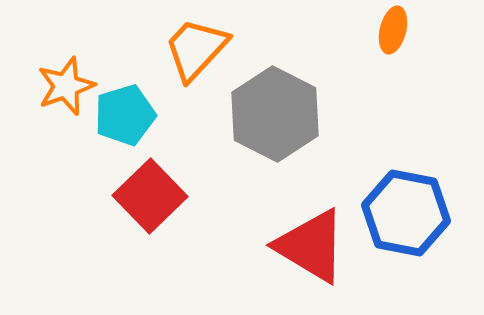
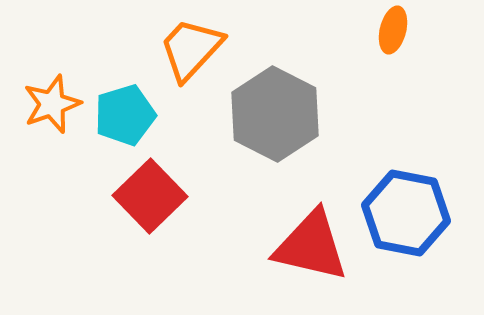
orange trapezoid: moved 5 px left
orange star: moved 14 px left, 18 px down
red triangle: rotated 18 degrees counterclockwise
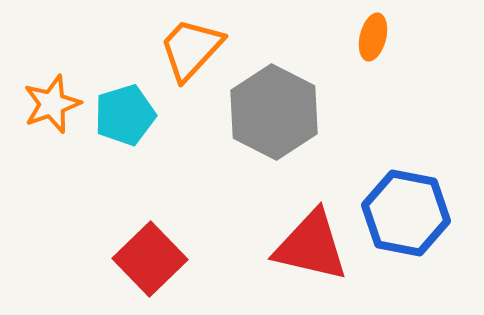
orange ellipse: moved 20 px left, 7 px down
gray hexagon: moved 1 px left, 2 px up
red square: moved 63 px down
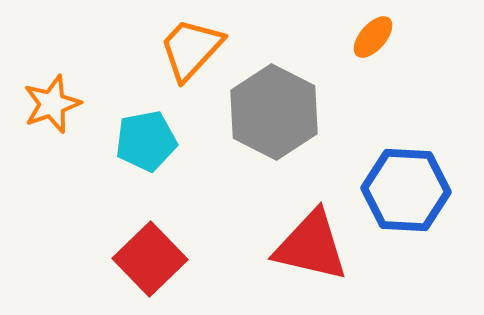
orange ellipse: rotated 27 degrees clockwise
cyan pentagon: moved 21 px right, 26 px down; rotated 6 degrees clockwise
blue hexagon: moved 23 px up; rotated 8 degrees counterclockwise
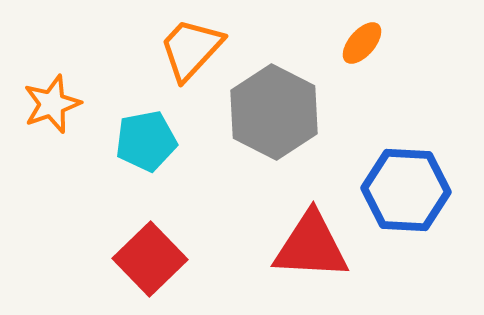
orange ellipse: moved 11 px left, 6 px down
red triangle: rotated 10 degrees counterclockwise
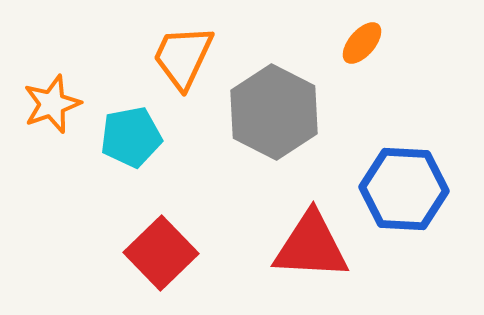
orange trapezoid: moved 8 px left, 8 px down; rotated 18 degrees counterclockwise
cyan pentagon: moved 15 px left, 4 px up
blue hexagon: moved 2 px left, 1 px up
red square: moved 11 px right, 6 px up
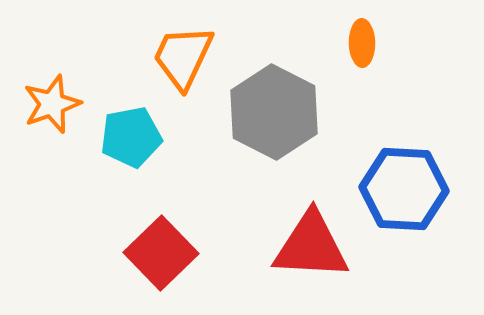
orange ellipse: rotated 42 degrees counterclockwise
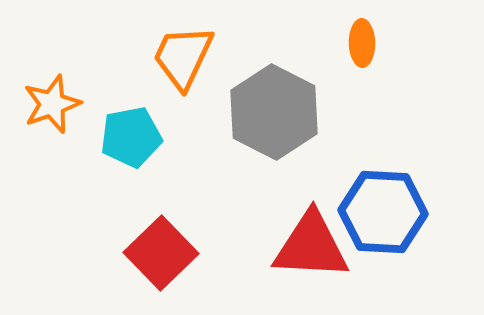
blue hexagon: moved 21 px left, 23 px down
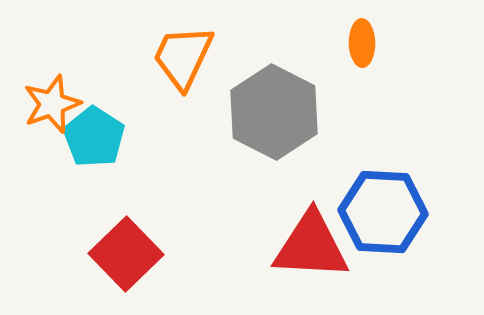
cyan pentagon: moved 37 px left; rotated 28 degrees counterclockwise
red square: moved 35 px left, 1 px down
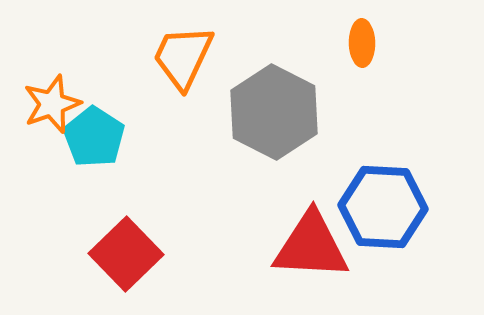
blue hexagon: moved 5 px up
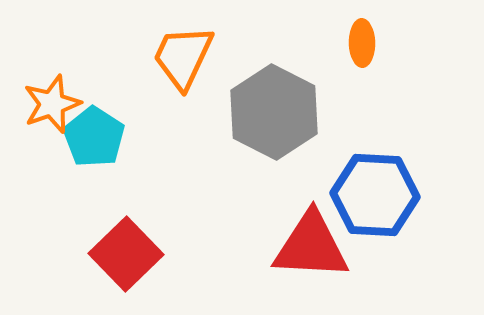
blue hexagon: moved 8 px left, 12 px up
